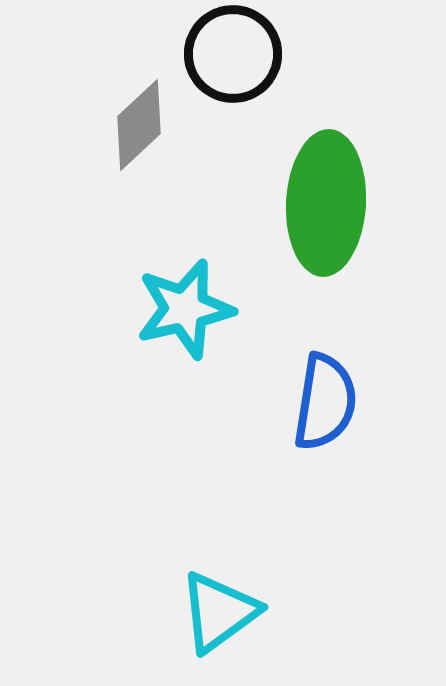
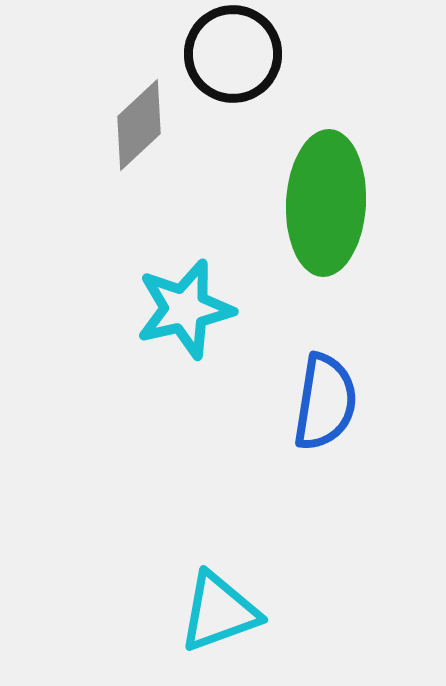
cyan triangle: rotated 16 degrees clockwise
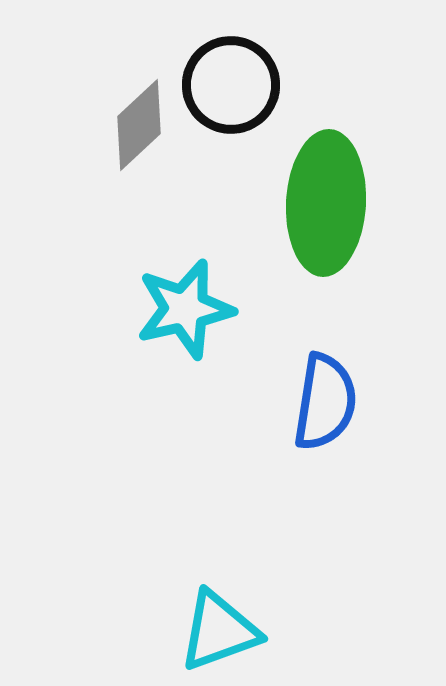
black circle: moved 2 px left, 31 px down
cyan triangle: moved 19 px down
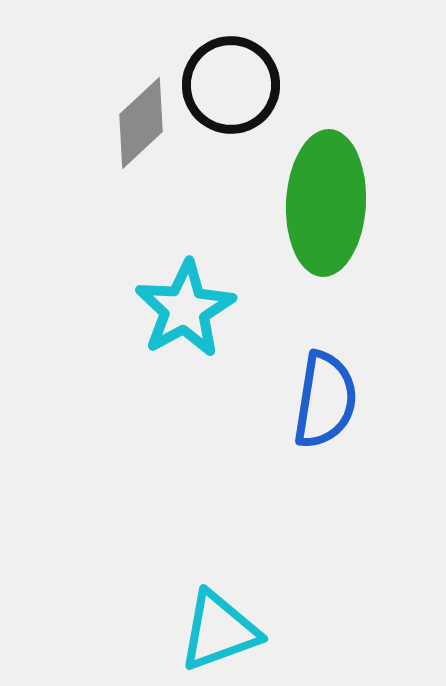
gray diamond: moved 2 px right, 2 px up
cyan star: rotated 16 degrees counterclockwise
blue semicircle: moved 2 px up
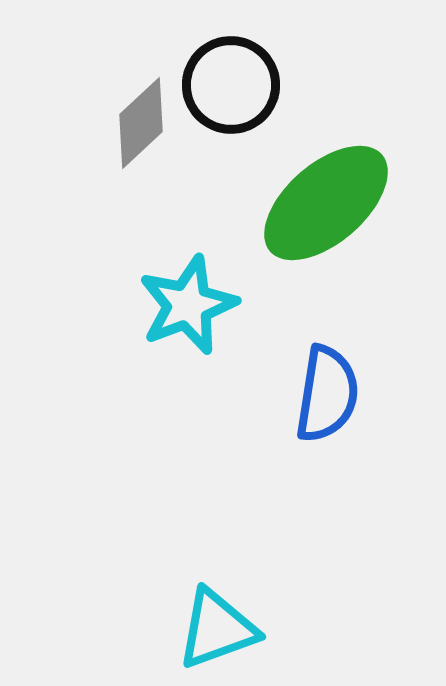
green ellipse: rotated 46 degrees clockwise
cyan star: moved 3 px right, 4 px up; rotated 8 degrees clockwise
blue semicircle: moved 2 px right, 6 px up
cyan triangle: moved 2 px left, 2 px up
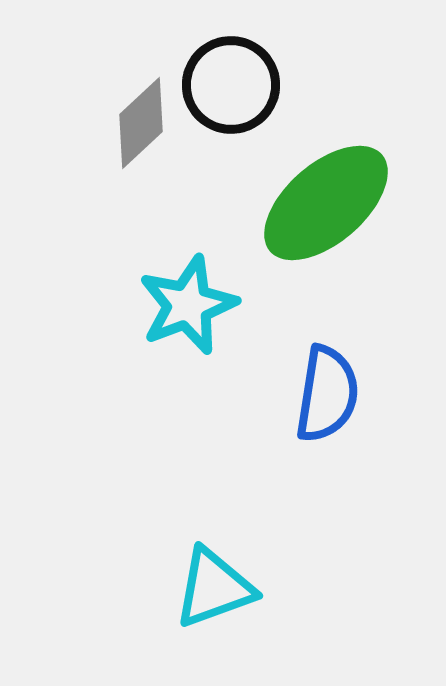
cyan triangle: moved 3 px left, 41 px up
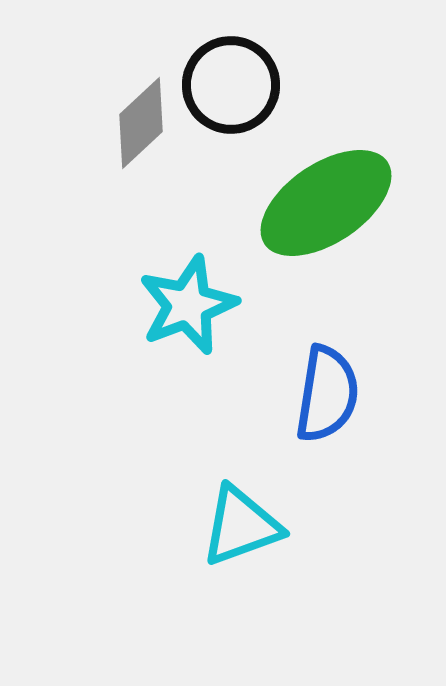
green ellipse: rotated 7 degrees clockwise
cyan triangle: moved 27 px right, 62 px up
